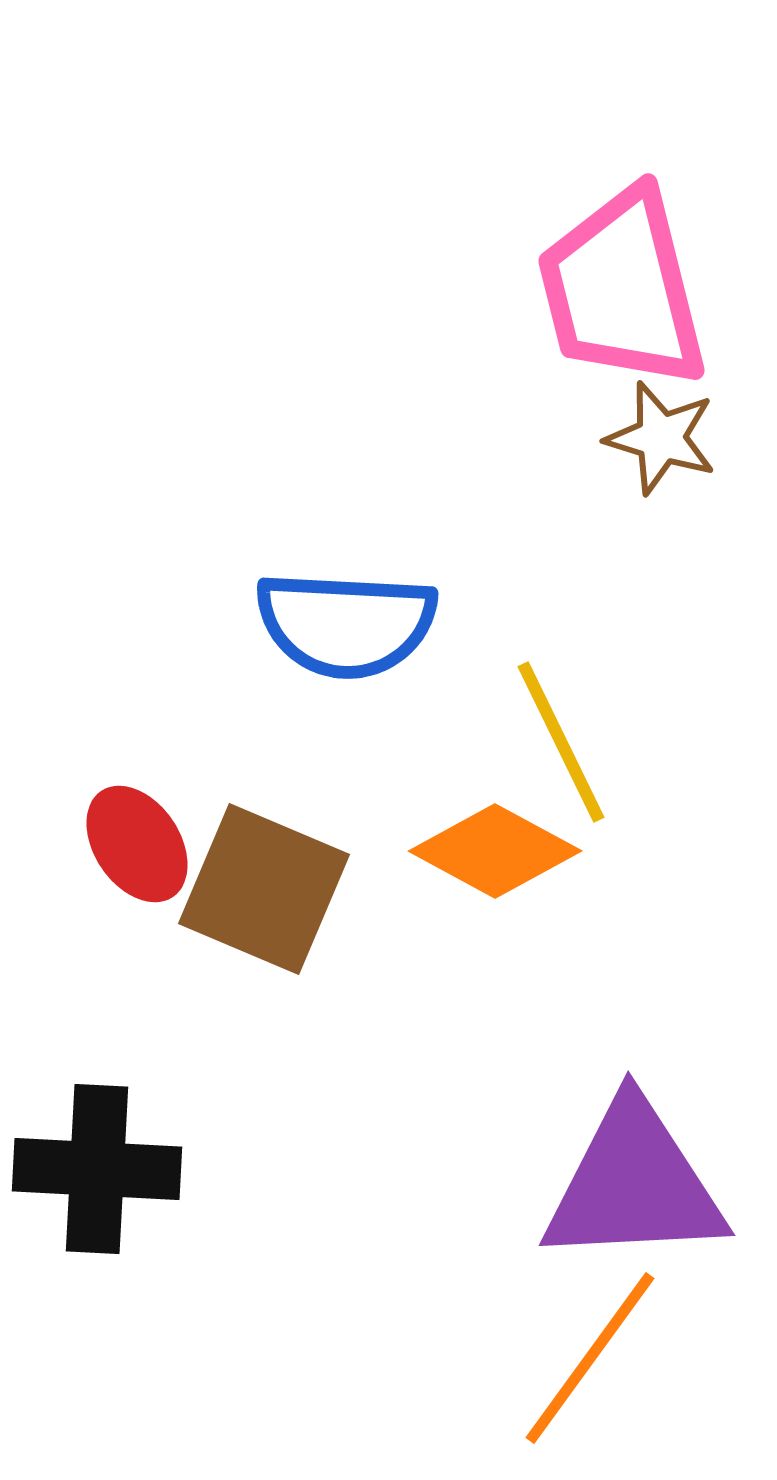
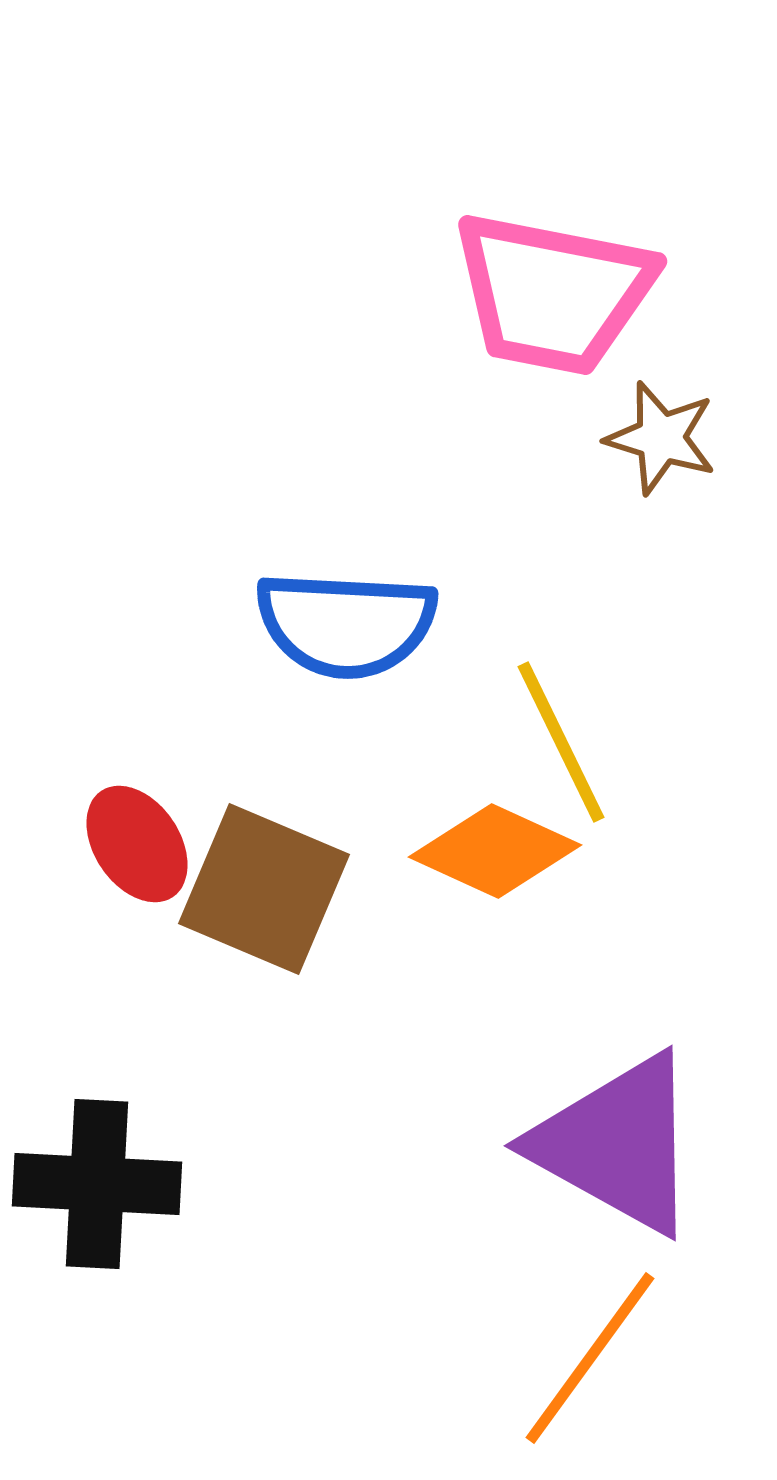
pink trapezoid: moved 69 px left, 4 px down; rotated 65 degrees counterclockwise
orange diamond: rotated 4 degrees counterclockwise
black cross: moved 15 px down
purple triangle: moved 17 px left, 40 px up; rotated 32 degrees clockwise
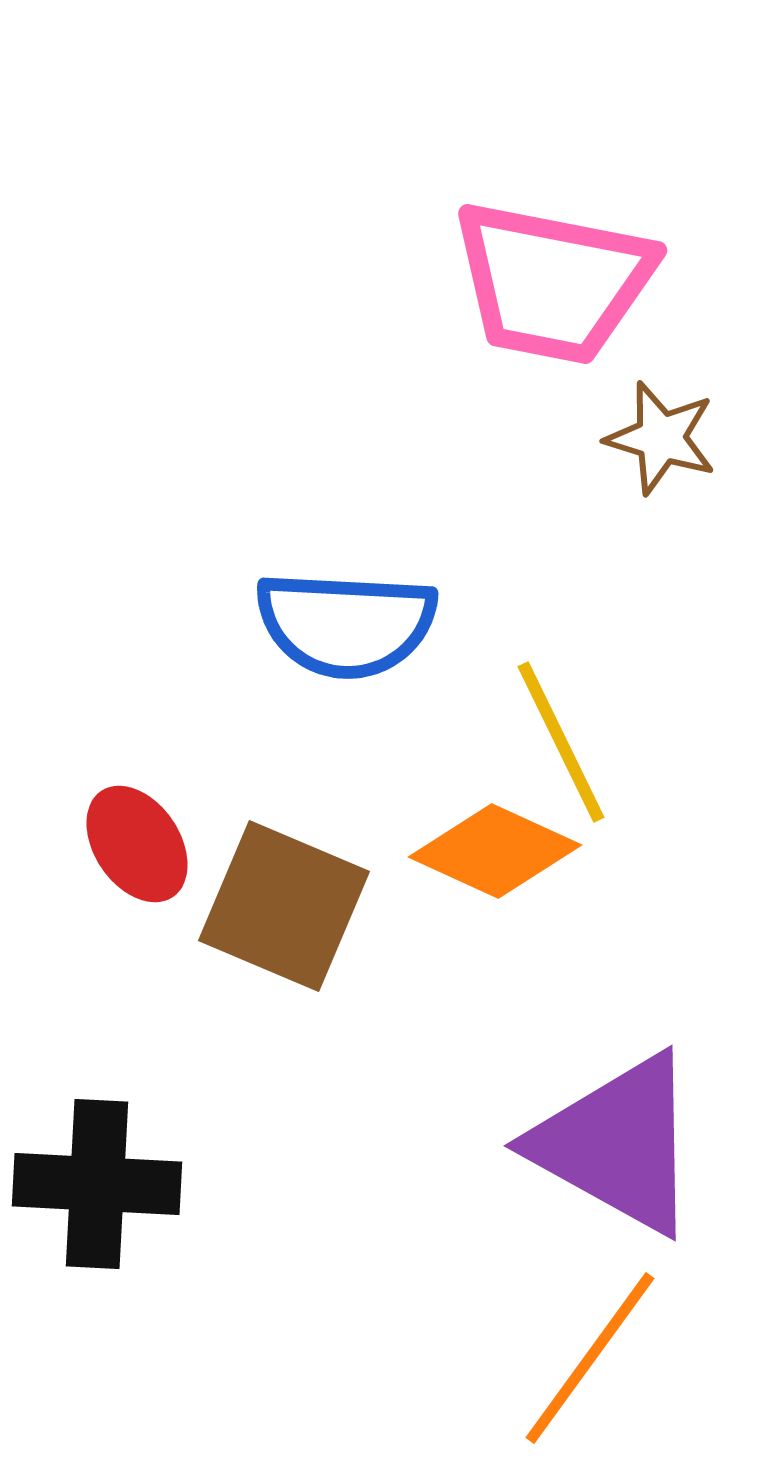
pink trapezoid: moved 11 px up
brown square: moved 20 px right, 17 px down
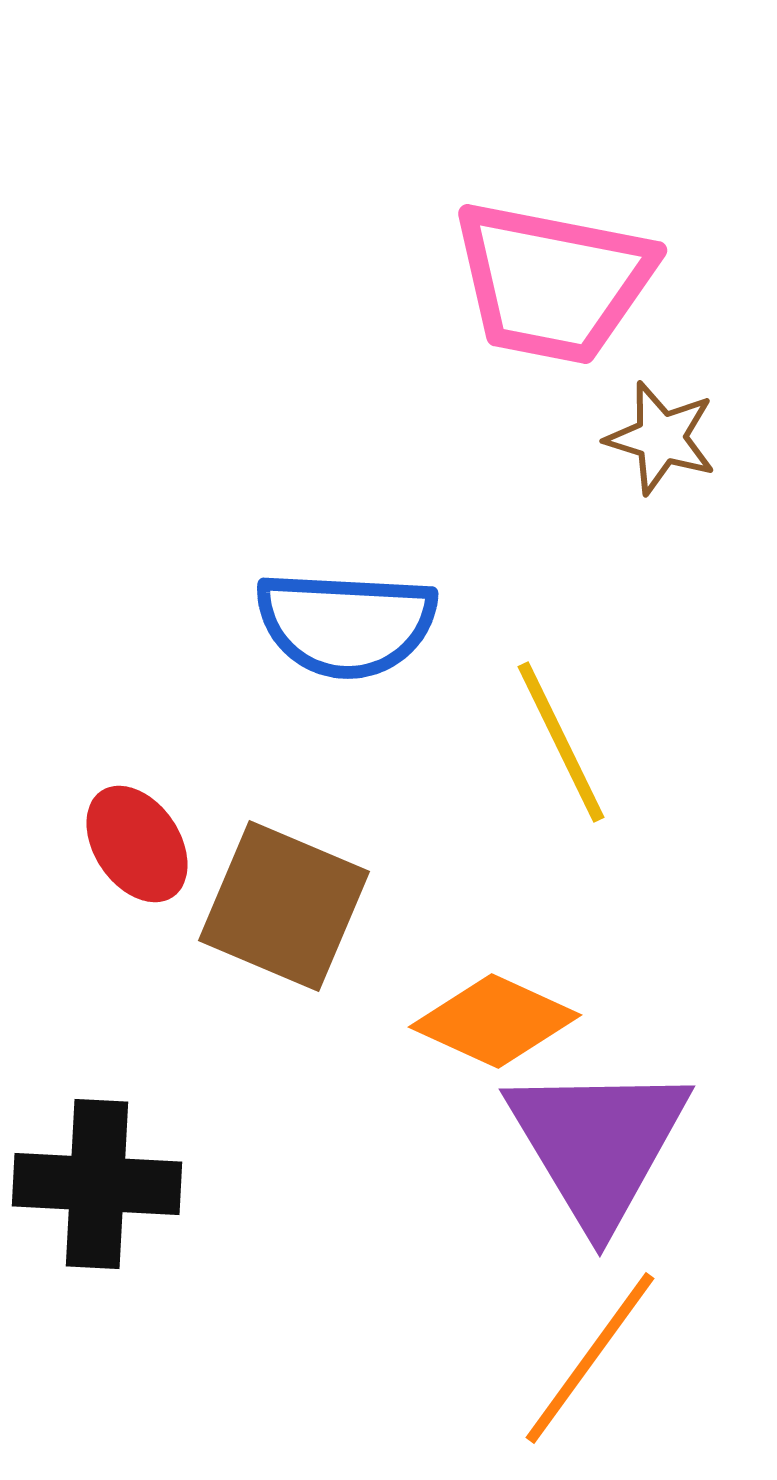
orange diamond: moved 170 px down
purple triangle: moved 19 px left; rotated 30 degrees clockwise
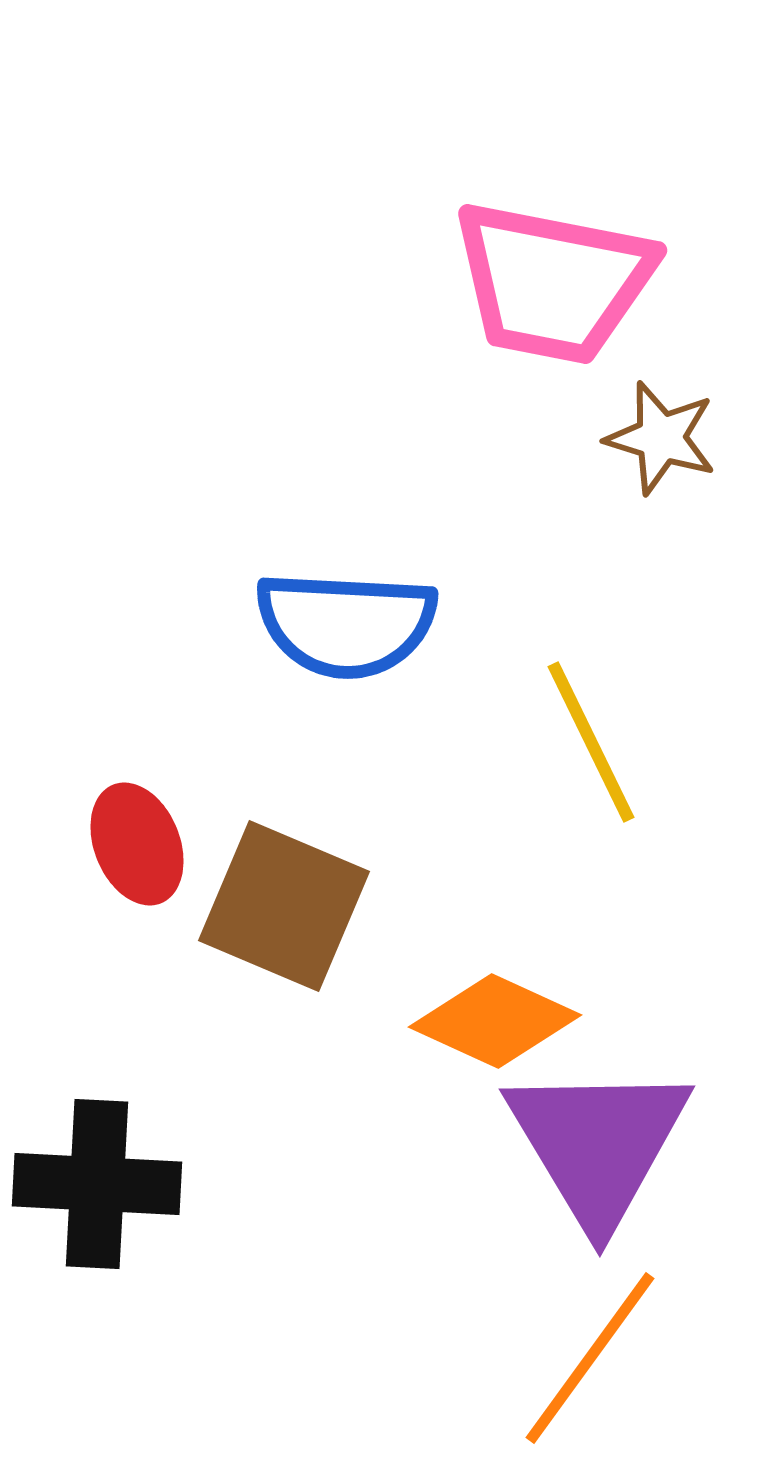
yellow line: moved 30 px right
red ellipse: rotated 12 degrees clockwise
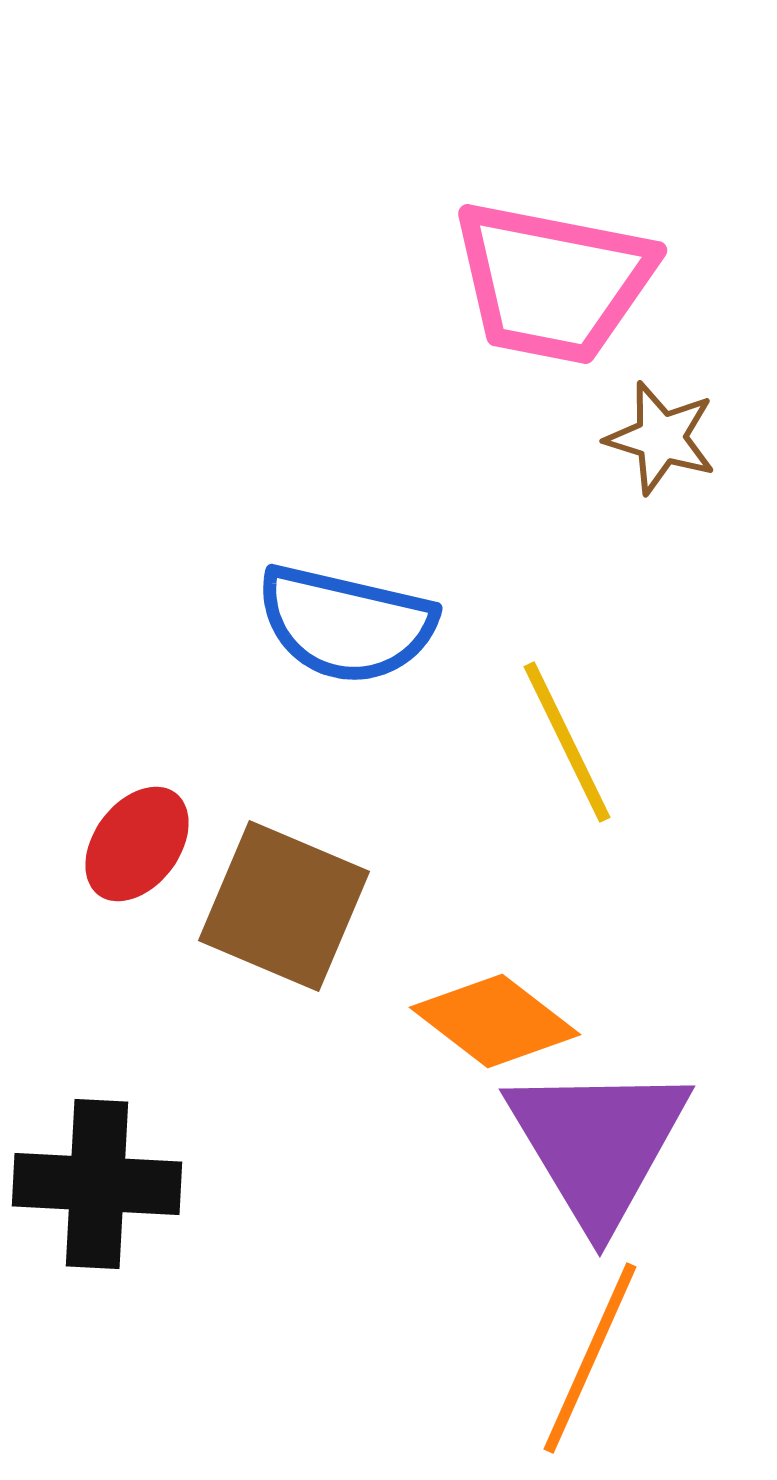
blue semicircle: rotated 10 degrees clockwise
yellow line: moved 24 px left
red ellipse: rotated 59 degrees clockwise
orange diamond: rotated 13 degrees clockwise
orange line: rotated 12 degrees counterclockwise
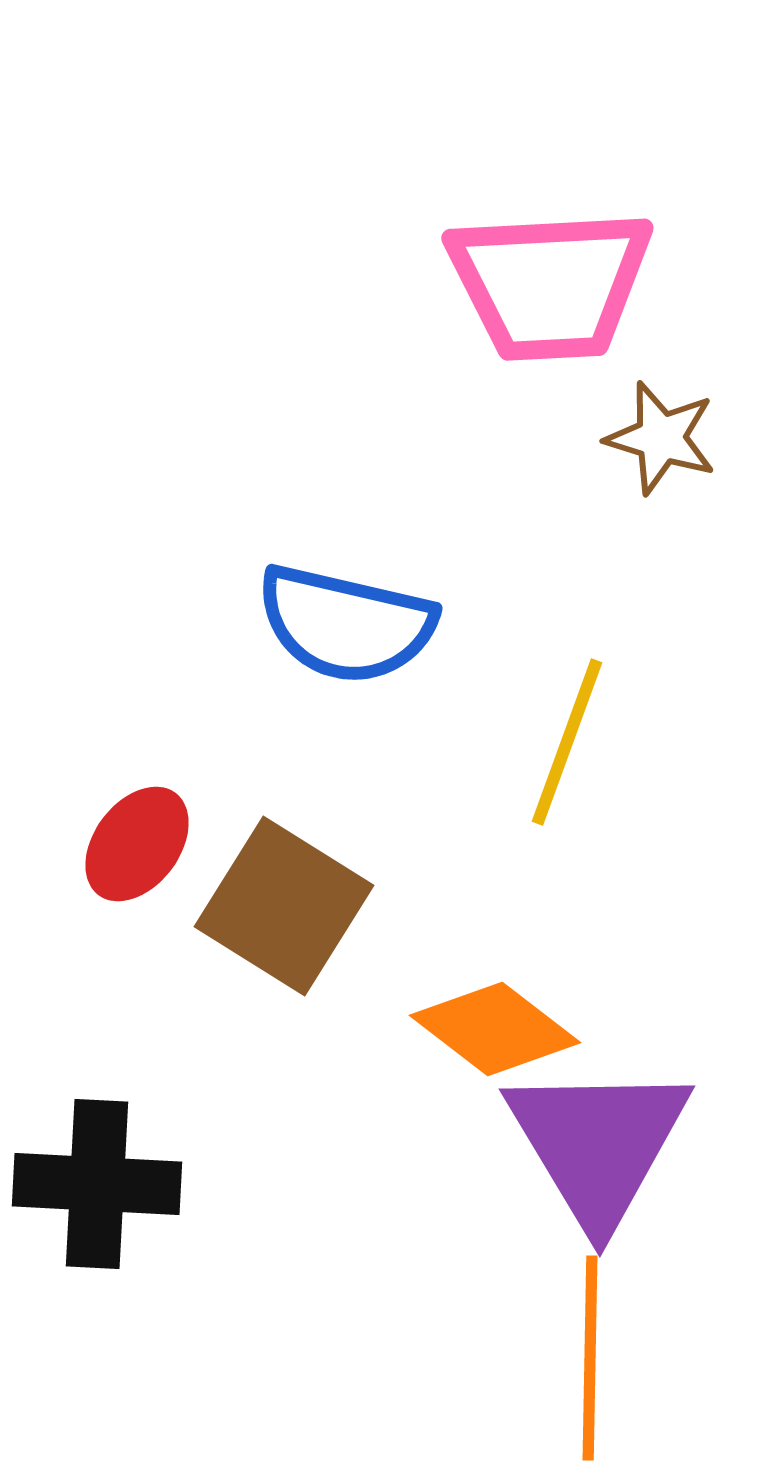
pink trapezoid: moved 3 px left, 2 px down; rotated 14 degrees counterclockwise
yellow line: rotated 46 degrees clockwise
brown square: rotated 9 degrees clockwise
orange diamond: moved 8 px down
orange line: rotated 23 degrees counterclockwise
